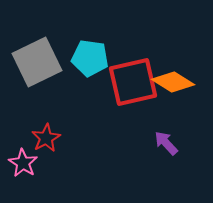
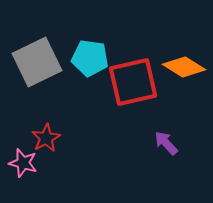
orange diamond: moved 11 px right, 15 px up
pink star: rotated 16 degrees counterclockwise
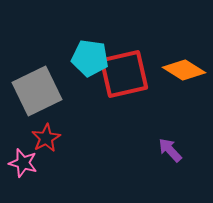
gray square: moved 29 px down
orange diamond: moved 3 px down
red square: moved 9 px left, 8 px up
purple arrow: moved 4 px right, 7 px down
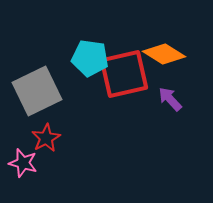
orange diamond: moved 20 px left, 16 px up
purple arrow: moved 51 px up
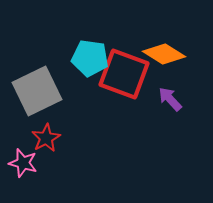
red square: rotated 33 degrees clockwise
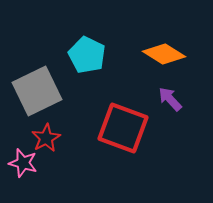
cyan pentagon: moved 3 px left, 3 px up; rotated 18 degrees clockwise
red square: moved 1 px left, 54 px down
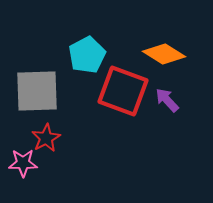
cyan pentagon: rotated 18 degrees clockwise
gray square: rotated 24 degrees clockwise
purple arrow: moved 3 px left, 1 px down
red square: moved 37 px up
pink star: rotated 16 degrees counterclockwise
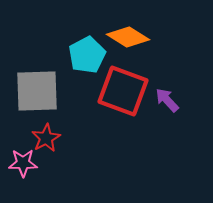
orange diamond: moved 36 px left, 17 px up
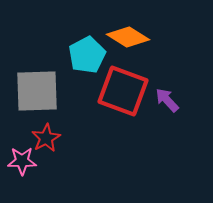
pink star: moved 1 px left, 2 px up
